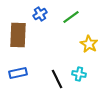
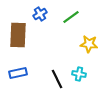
yellow star: rotated 24 degrees counterclockwise
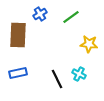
cyan cross: rotated 16 degrees clockwise
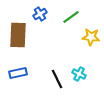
yellow star: moved 2 px right, 7 px up
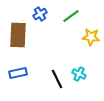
green line: moved 1 px up
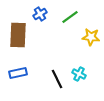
green line: moved 1 px left, 1 px down
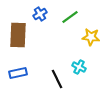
cyan cross: moved 7 px up
